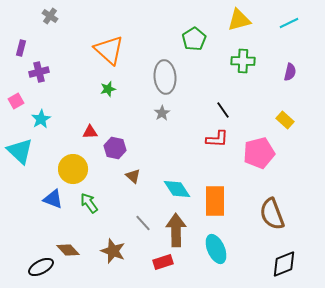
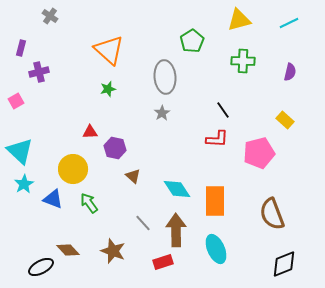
green pentagon: moved 2 px left, 2 px down
cyan star: moved 17 px left, 65 px down
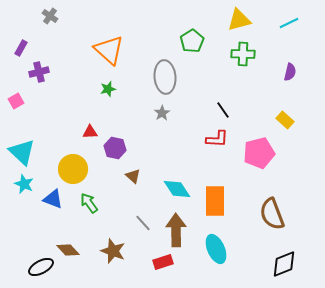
purple rectangle: rotated 14 degrees clockwise
green cross: moved 7 px up
cyan triangle: moved 2 px right, 1 px down
cyan star: rotated 18 degrees counterclockwise
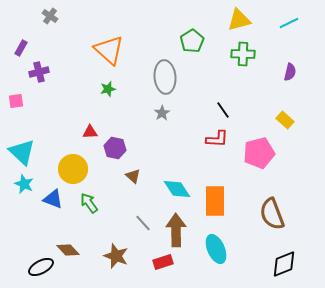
pink square: rotated 21 degrees clockwise
brown star: moved 3 px right, 5 px down
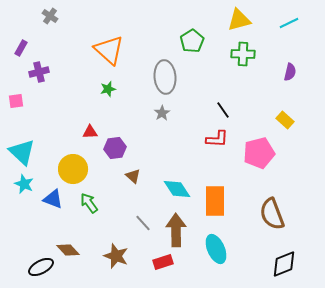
purple hexagon: rotated 20 degrees counterclockwise
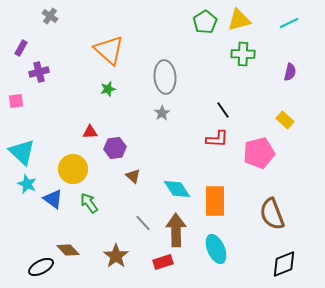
green pentagon: moved 13 px right, 19 px up
cyan star: moved 3 px right
blue triangle: rotated 15 degrees clockwise
brown star: rotated 15 degrees clockwise
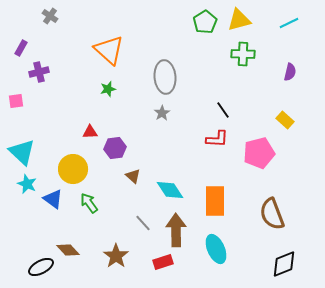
cyan diamond: moved 7 px left, 1 px down
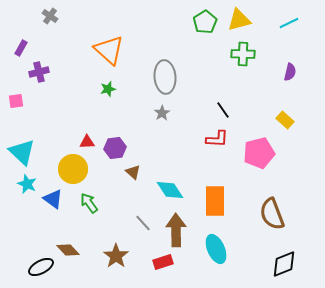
red triangle: moved 3 px left, 10 px down
brown triangle: moved 4 px up
